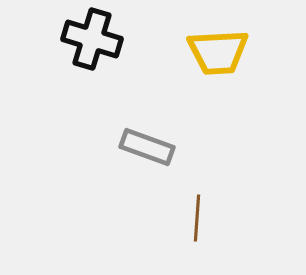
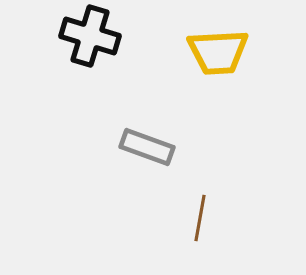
black cross: moved 2 px left, 3 px up
brown line: moved 3 px right; rotated 6 degrees clockwise
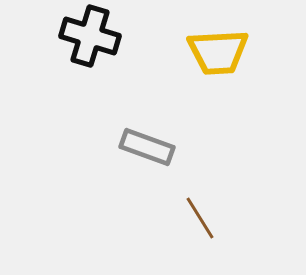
brown line: rotated 42 degrees counterclockwise
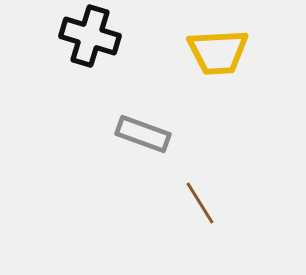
gray rectangle: moved 4 px left, 13 px up
brown line: moved 15 px up
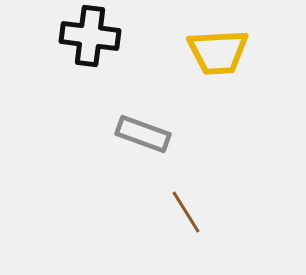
black cross: rotated 10 degrees counterclockwise
brown line: moved 14 px left, 9 px down
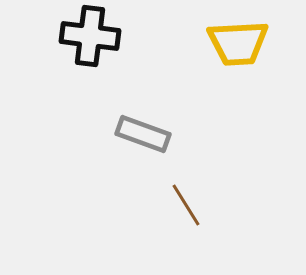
yellow trapezoid: moved 20 px right, 9 px up
brown line: moved 7 px up
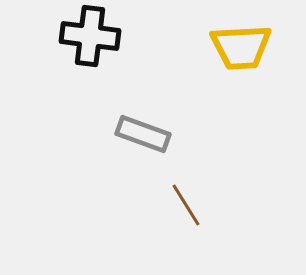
yellow trapezoid: moved 3 px right, 4 px down
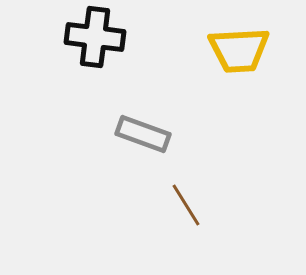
black cross: moved 5 px right, 1 px down
yellow trapezoid: moved 2 px left, 3 px down
